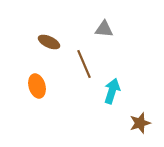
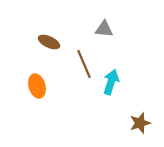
cyan arrow: moved 1 px left, 9 px up
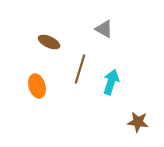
gray triangle: rotated 24 degrees clockwise
brown line: moved 4 px left, 5 px down; rotated 40 degrees clockwise
brown star: moved 2 px left, 1 px up; rotated 25 degrees clockwise
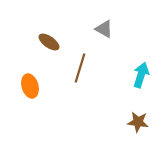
brown ellipse: rotated 10 degrees clockwise
brown line: moved 1 px up
cyan arrow: moved 30 px right, 7 px up
orange ellipse: moved 7 px left
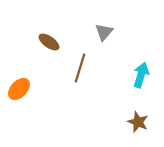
gray triangle: moved 3 px down; rotated 42 degrees clockwise
orange ellipse: moved 11 px left, 3 px down; rotated 60 degrees clockwise
brown star: rotated 15 degrees clockwise
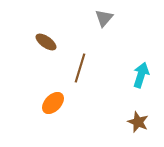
gray triangle: moved 14 px up
brown ellipse: moved 3 px left
orange ellipse: moved 34 px right, 14 px down
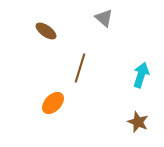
gray triangle: rotated 30 degrees counterclockwise
brown ellipse: moved 11 px up
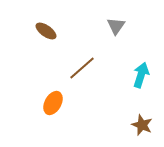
gray triangle: moved 12 px right, 8 px down; rotated 24 degrees clockwise
brown line: moved 2 px right; rotated 32 degrees clockwise
orange ellipse: rotated 15 degrees counterclockwise
brown star: moved 4 px right, 3 px down
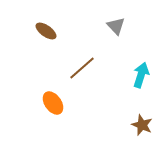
gray triangle: rotated 18 degrees counterclockwise
orange ellipse: rotated 65 degrees counterclockwise
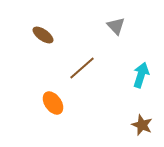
brown ellipse: moved 3 px left, 4 px down
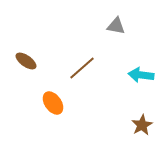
gray triangle: rotated 36 degrees counterclockwise
brown ellipse: moved 17 px left, 26 px down
cyan arrow: rotated 100 degrees counterclockwise
brown star: rotated 20 degrees clockwise
